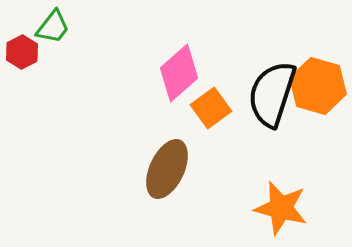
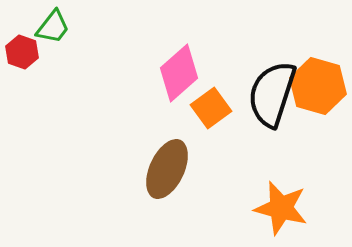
red hexagon: rotated 12 degrees counterclockwise
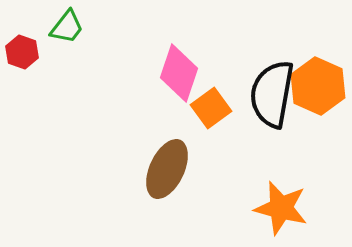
green trapezoid: moved 14 px right
pink diamond: rotated 30 degrees counterclockwise
orange hexagon: rotated 8 degrees clockwise
black semicircle: rotated 8 degrees counterclockwise
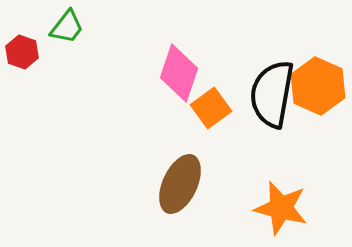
brown ellipse: moved 13 px right, 15 px down
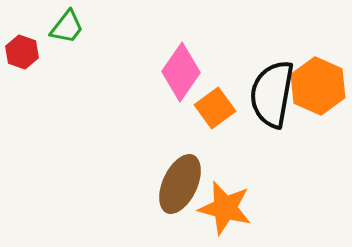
pink diamond: moved 2 px right, 1 px up; rotated 16 degrees clockwise
orange square: moved 4 px right
orange star: moved 56 px left
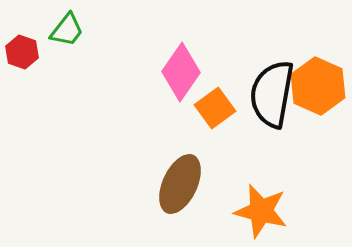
green trapezoid: moved 3 px down
orange star: moved 36 px right, 3 px down
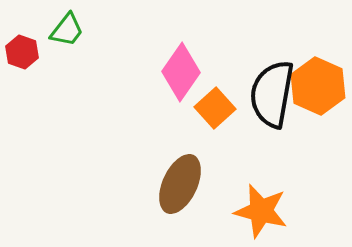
orange square: rotated 6 degrees counterclockwise
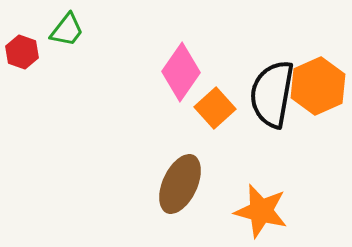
orange hexagon: rotated 12 degrees clockwise
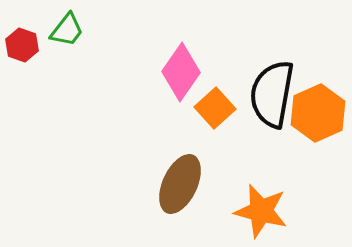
red hexagon: moved 7 px up
orange hexagon: moved 27 px down
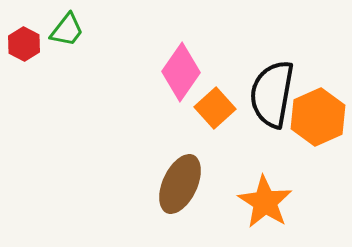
red hexagon: moved 2 px right, 1 px up; rotated 8 degrees clockwise
orange hexagon: moved 4 px down
orange star: moved 4 px right, 9 px up; rotated 18 degrees clockwise
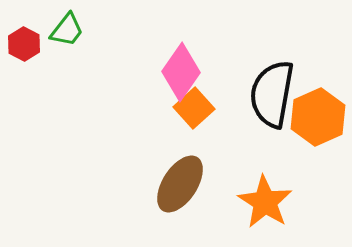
orange square: moved 21 px left
brown ellipse: rotated 8 degrees clockwise
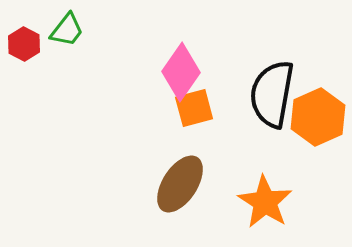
orange square: rotated 27 degrees clockwise
